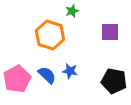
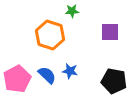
green star: rotated 16 degrees clockwise
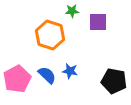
purple square: moved 12 px left, 10 px up
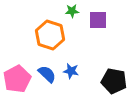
purple square: moved 2 px up
blue star: moved 1 px right
blue semicircle: moved 1 px up
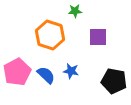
green star: moved 3 px right
purple square: moved 17 px down
blue semicircle: moved 1 px left, 1 px down
pink pentagon: moved 7 px up
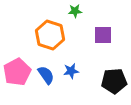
purple square: moved 5 px right, 2 px up
blue star: rotated 21 degrees counterclockwise
blue semicircle: rotated 12 degrees clockwise
black pentagon: rotated 15 degrees counterclockwise
